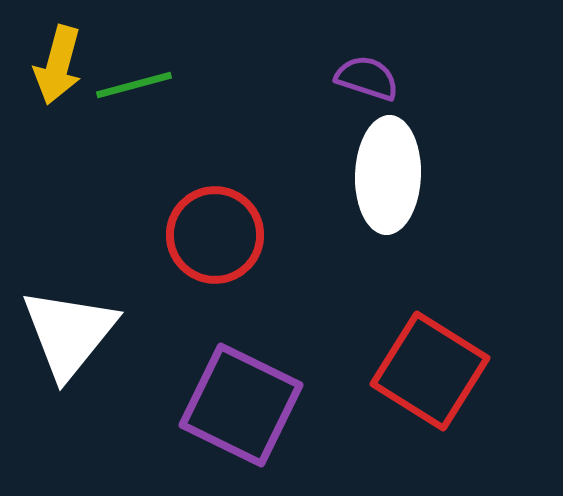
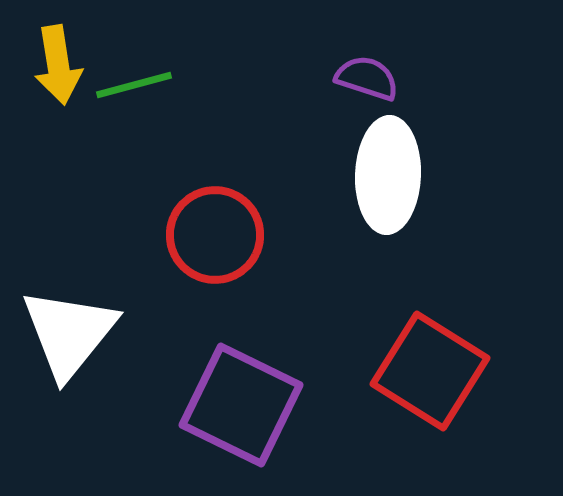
yellow arrow: rotated 24 degrees counterclockwise
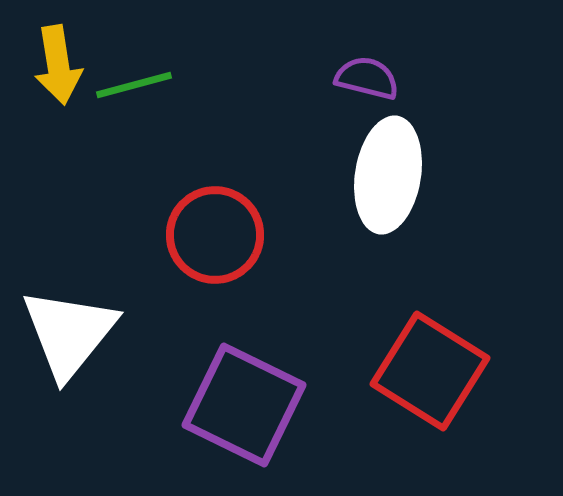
purple semicircle: rotated 4 degrees counterclockwise
white ellipse: rotated 7 degrees clockwise
purple square: moved 3 px right
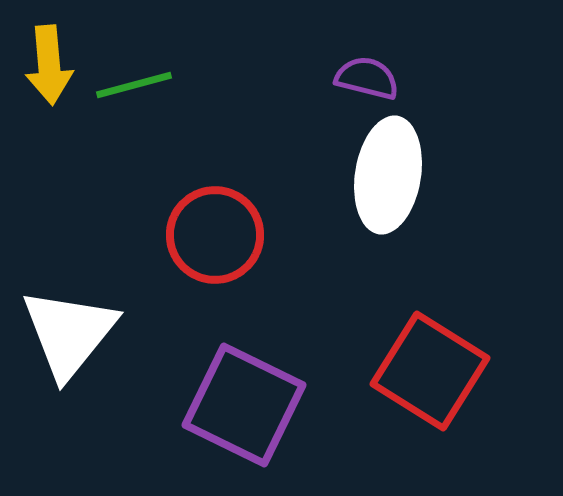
yellow arrow: moved 9 px left; rotated 4 degrees clockwise
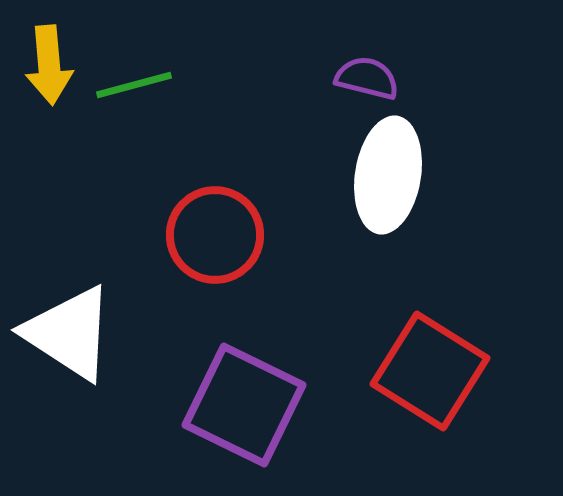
white triangle: rotated 36 degrees counterclockwise
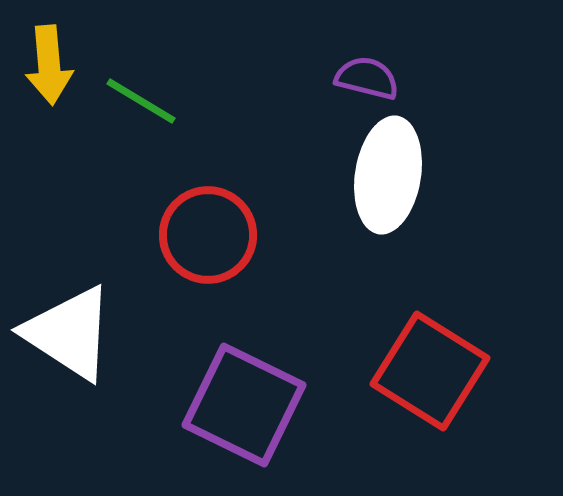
green line: moved 7 px right, 16 px down; rotated 46 degrees clockwise
red circle: moved 7 px left
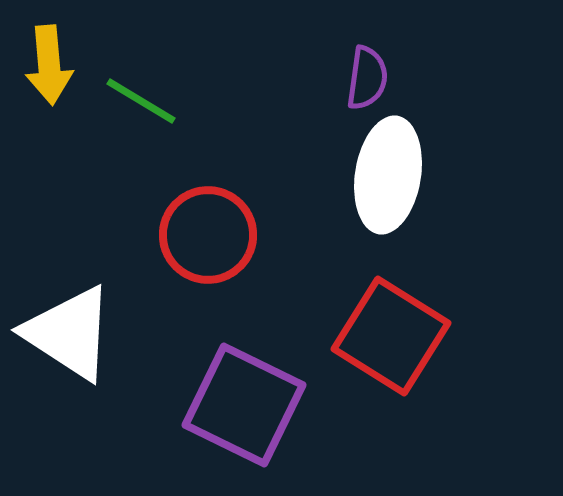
purple semicircle: rotated 84 degrees clockwise
red square: moved 39 px left, 35 px up
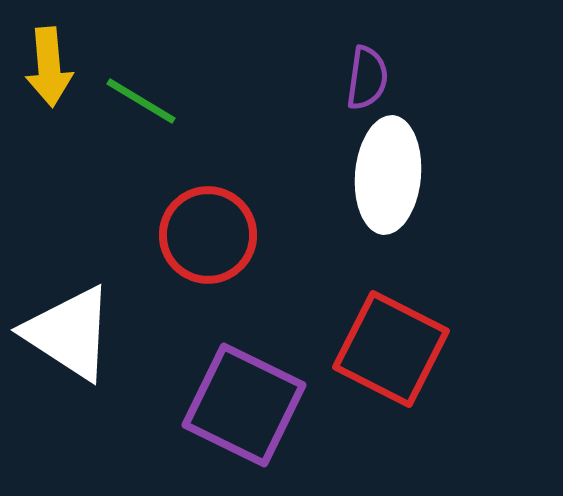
yellow arrow: moved 2 px down
white ellipse: rotated 4 degrees counterclockwise
red square: moved 13 px down; rotated 5 degrees counterclockwise
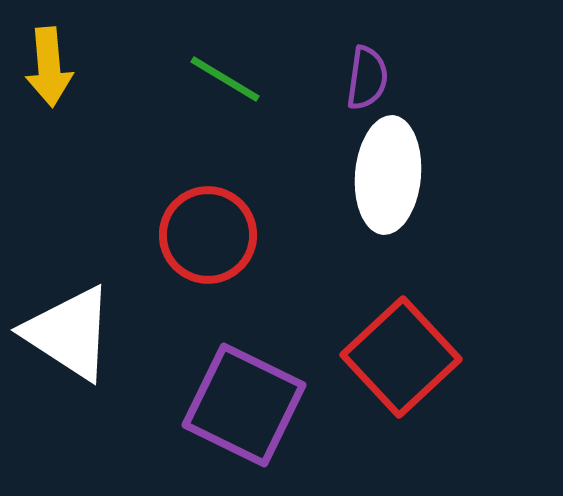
green line: moved 84 px right, 22 px up
red square: moved 10 px right, 8 px down; rotated 20 degrees clockwise
